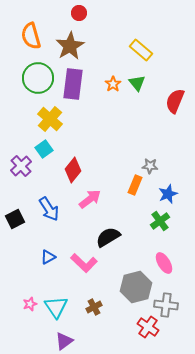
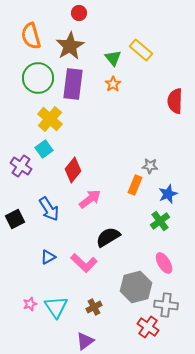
green triangle: moved 24 px left, 25 px up
red semicircle: rotated 20 degrees counterclockwise
purple cross: rotated 15 degrees counterclockwise
purple triangle: moved 21 px right
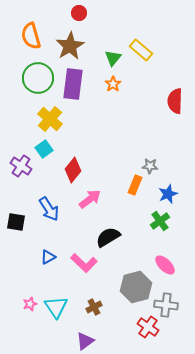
green triangle: rotated 18 degrees clockwise
black square: moved 1 px right, 3 px down; rotated 36 degrees clockwise
pink ellipse: moved 1 px right, 2 px down; rotated 15 degrees counterclockwise
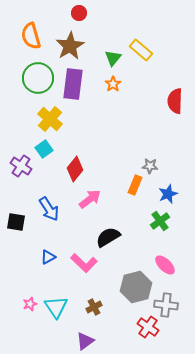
red diamond: moved 2 px right, 1 px up
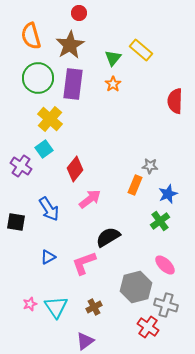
brown star: moved 1 px up
pink L-shape: rotated 116 degrees clockwise
gray cross: rotated 10 degrees clockwise
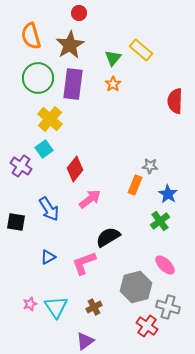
blue star: rotated 18 degrees counterclockwise
gray cross: moved 2 px right, 2 px down
red cross: moved 1 px left, 1 px up
